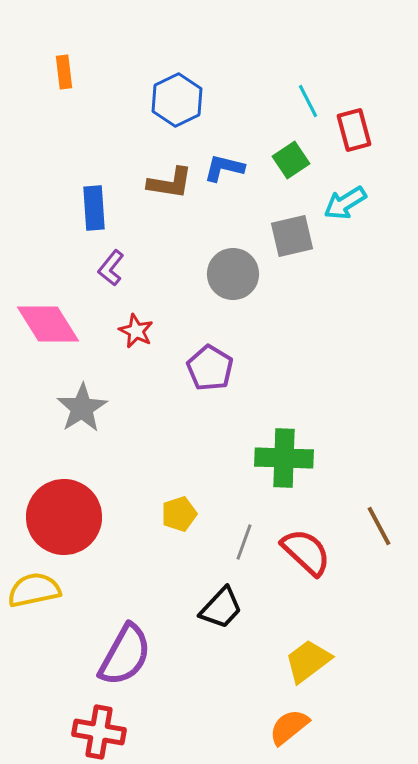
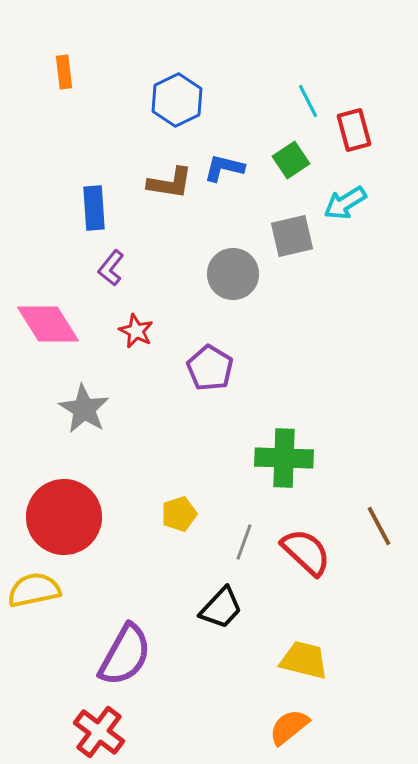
gray star: moved 2 px right, 1 px down; rotated 9 degrees counterclockwise
yellow trapezoid: moved 4 px left, 1 px up; rotated 51 degrees clockwise
red cross: rotated 27 degrees clockwise
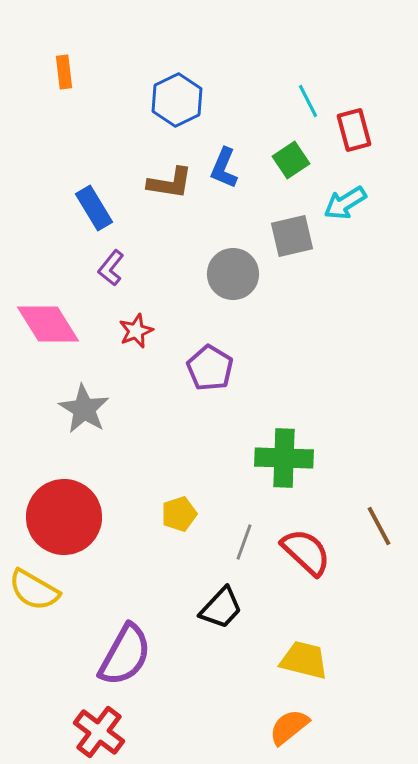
blue L-shape: rotated 81 degrees counterclockwise
blue rectangle: rotated 27 degrees counterclockwise
red star: rotated 24 degrees clockwise
yellow semicircle: rotated 138 degrees counterclockwise
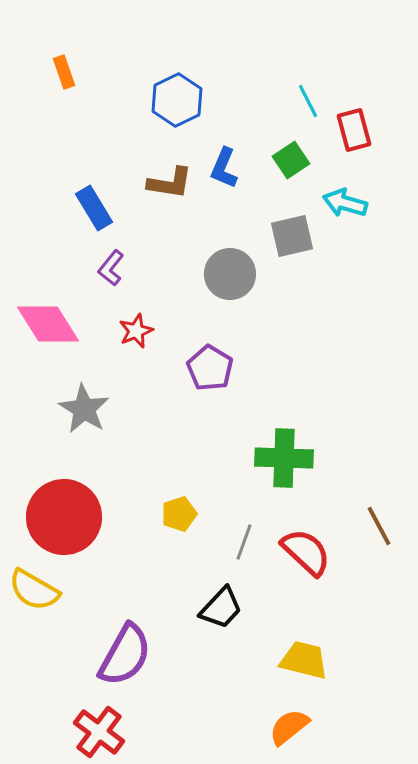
orange rectangle: rotated 12 degrees counterclockwise
cyan arrow: rotated 48 degrees clockwise
gray circle: moved 3 px left
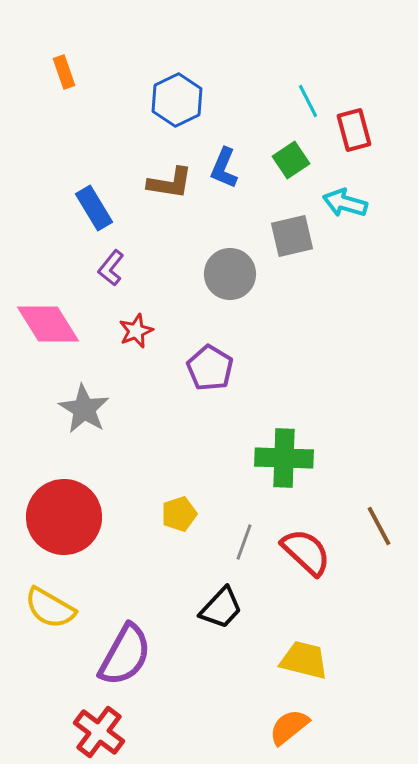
yellow semicircle: moved 16 px right, 18 px down
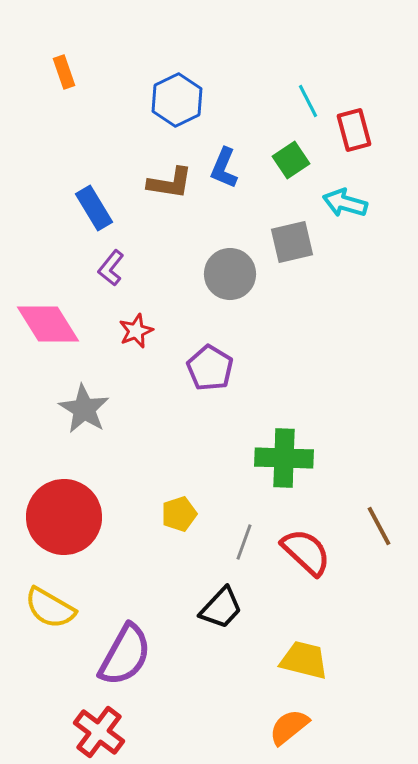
gray square: moved 6 px down
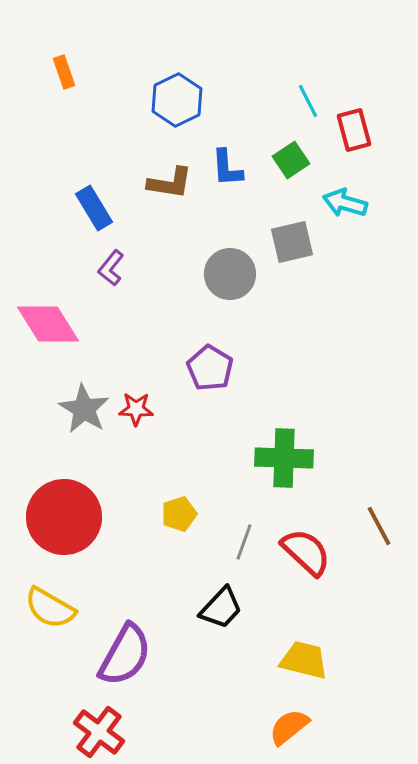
blue L-shape: moved 3 px right; rotated 27 degrees counterclockwise
red star: moved 78 px down; rotated 24 degrees clockwise
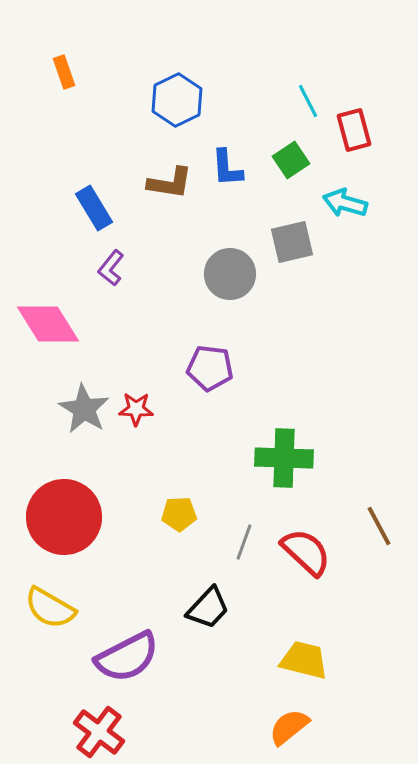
purple pentagon: rotated 24 degrees counterclockwise
yellow pentagon: rotated 16 degrees clockwise
black trapezoid: moved 13 px left
purple semicircle: moved 2 px right, 2 px down; rotated 34 degrees clockwise
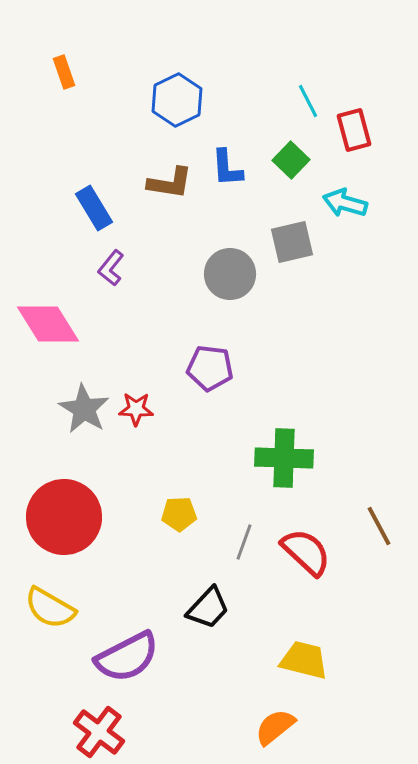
green square: rotated 12 degrees counterclockwise
orange semicircle: moved 14 px left
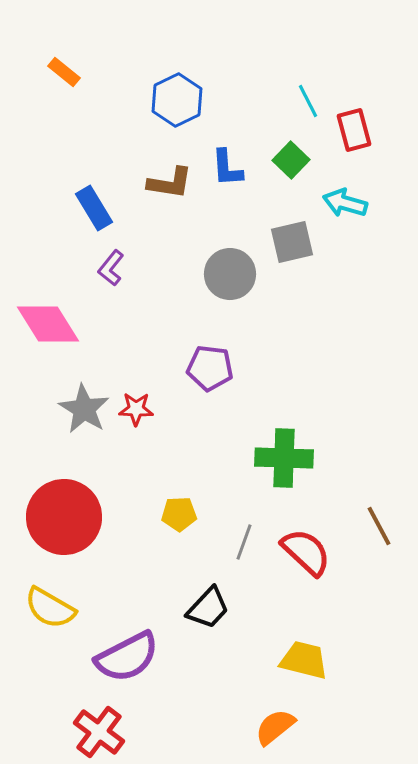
orange rectangle: rotated 32 degrees counterclockwise
